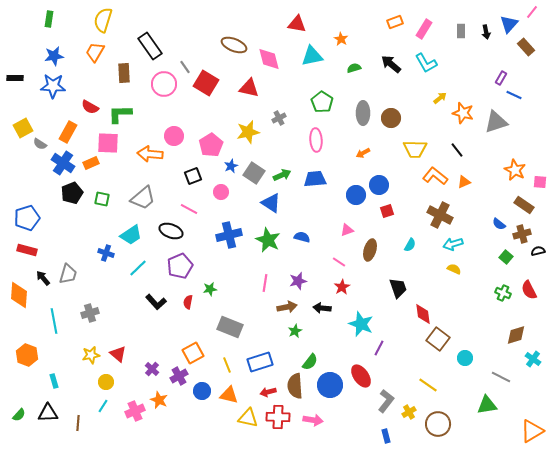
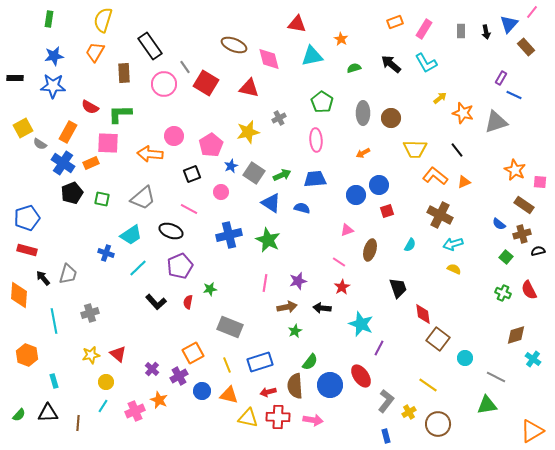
black square at (193, 176): moved 1 px left, 2 px up
blue semicircle at (302, 237): moved 29 px up
gray line at (501, 377): moved 5 px left
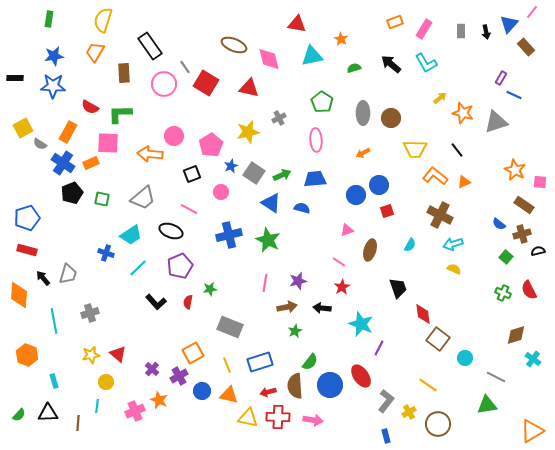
cyan line at (103, 406): moved 6 px left; rotated 24 degrees counterclockwise
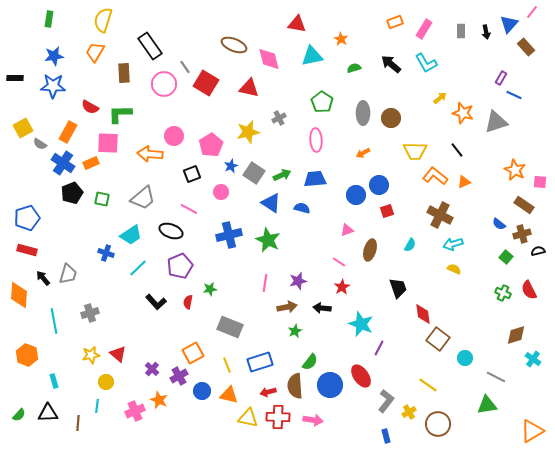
yellow trapezoid at (415, 149): moved 2 px down
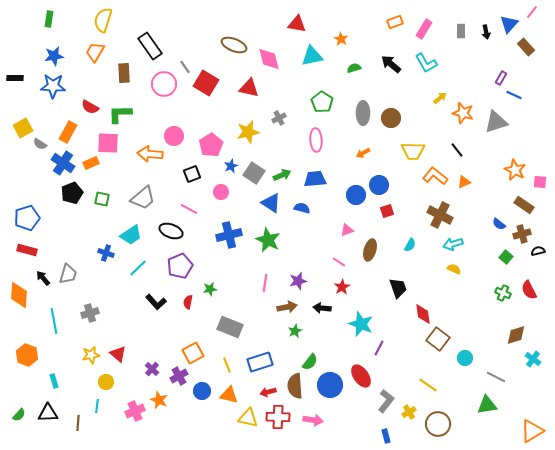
yellow trapezoid at (415, 151): moved 2 px left
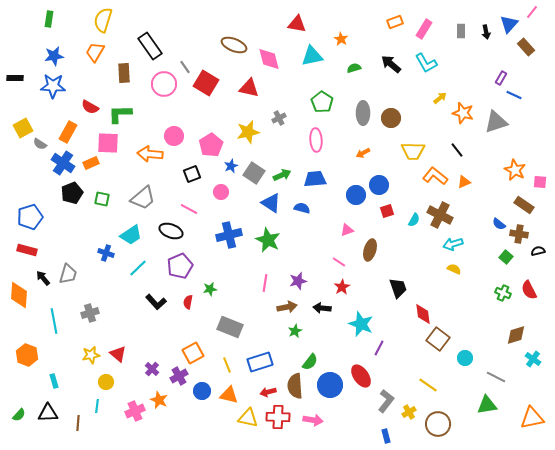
blue pentagon at (27, 218): moved 3 px right, 1 px up
brown cross at (522, 234): moved 3 px left; rotated 24 degrees clockwise
cyan semicircle at (410, 245): moved 4 px right, 25 px up
orange triangle at (532, 431): moved 13 px up; rotated 20 degrees clockwise
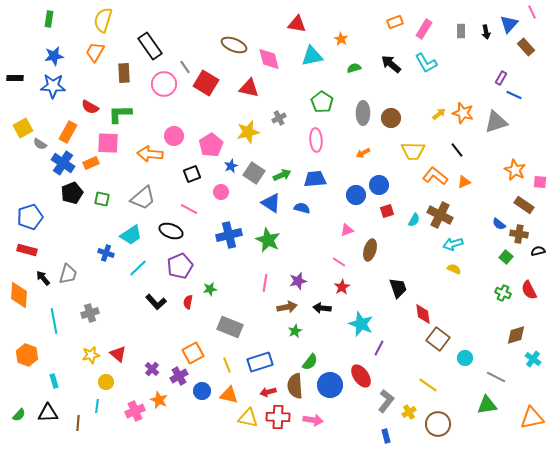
pink line at (532, 12): rotated 64 degrees counterclockwise
yellow arrow at (440, 98): moved 1 px left, 16 px down
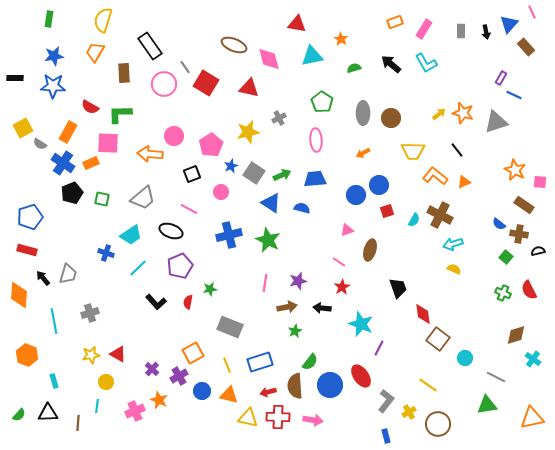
red triangle at (118, 354): rotated 12 degrees counterclockwise
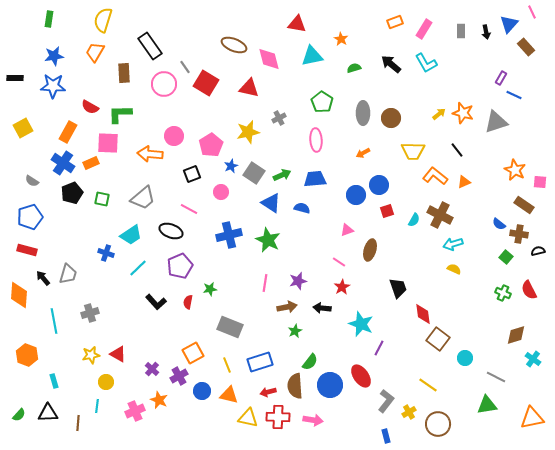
gray semicircle at (40, 144): moved 8 px left, 37 px down
